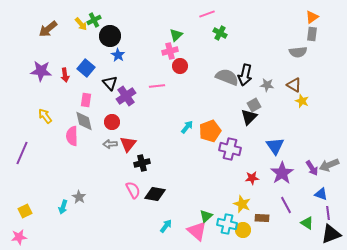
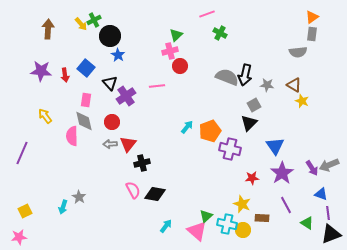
brown arrow at (48, 29): rotated 132 degrees clockwise
black triangle at (249, 117): moved 6 px down
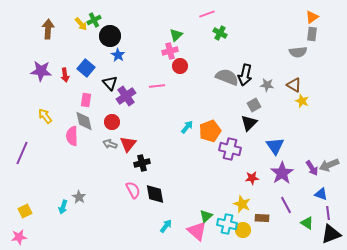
gray arrow at (110, 144): rotated 24 degrees clockwise
black diamond at (155, 194): rotated 70 degrees clockwise
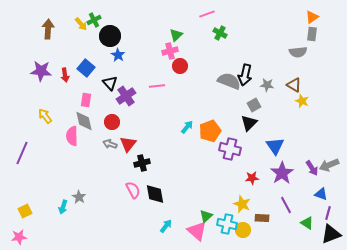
gray semicircle at (227, 77): moved 2 px right, 4 px down
purple line at (328, 213): rotated 24 degrees clockwise
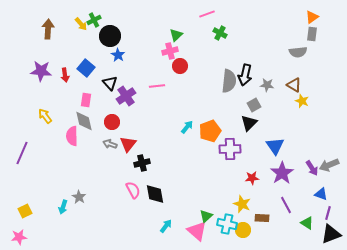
gray semicircle at (229, 81): rotated 75 degrees clockwise
purple cross at (230, 149): rotated 15 degrees counterclockwise
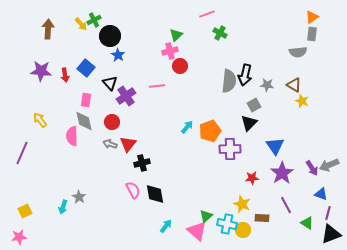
yellow arrow at (45, 116): moved 5 px left, 4 px down
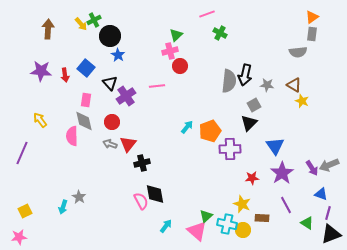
pink semicircle at (133, 190): moved 8 px right, 11 px down
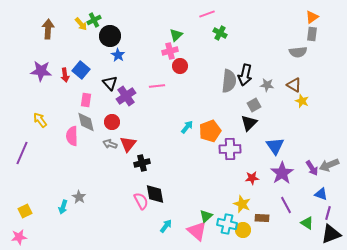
blue square at (86, 68): moved 5 px left, 2 px down
gray diamond at (84, 121): moved 2 px right, 1 px down
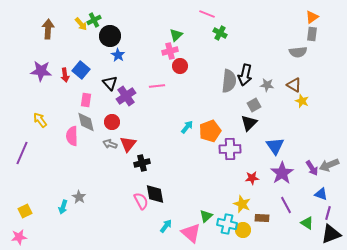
pink line at (207, 14): rotated 42 degrees clockwise
pink triangle at (197, 231): moved 6 px left, 2 px down
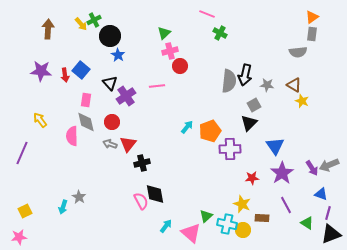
green triangle at (176, 35): moved 12 px left, 2 px up
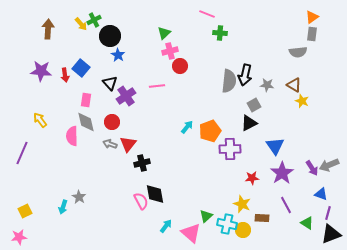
green cross at (220, 33): rotated 24 degrees counterclockwise
blue square at (81, 70): moved 2 px up
black triangle at (249, 123): rotated 18 degrees clockwise
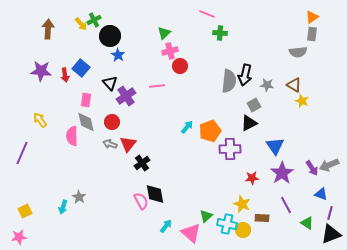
black cross at (142, 163): rotated 21 degrees counterclockwise
purple line at (328, 213): moved 2 px right
